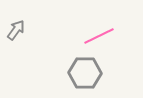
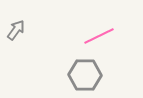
gray hexagon: moved 2 px down
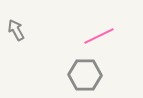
gray arrow: rotated 65 degrees counterclockwise
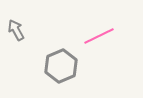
gray hexagon: moved 24 px left, 9 px up; rotated 24 degrees counterclockwise
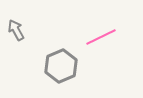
pink line: moved 2 px right, 1 px down
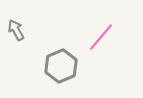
pink line: rotated 24 degrees counterclockwise
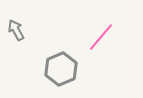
gray hexagon: moved 3 px down
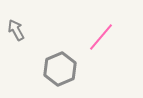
gray hexagon: moved 1 px left
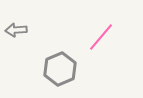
gray arrow: rotated 65 degrees counterclockwise
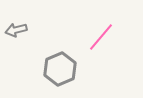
gray arrow: rotated 10 degrees counterclockwise
